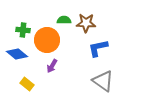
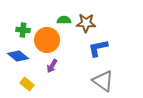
blue diamond: moved 1 px right, 2 px down
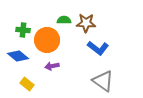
blue L-shape: rotated 130 degrees counterclockwise
purple arrow: rotated 48 degrees clockwise
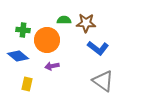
yellow rectangle: rotated 64 degrees clockwise
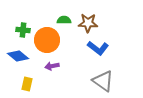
brown star: moved 2 px right
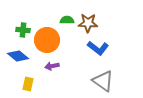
green semicircle: moved 3 px right
yellow rectangle: moved 1 px right
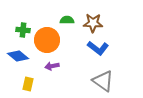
brown star: moved 5 px right
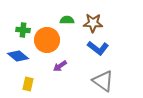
purple arrow: moved 8 px right; rotated 24 degrees counterclockwise
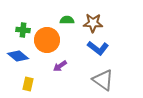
gray triangle: moved 1 px up
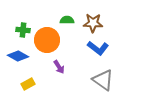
blue diamond: rotated 10 degrees counterclockwise
purple arrow: moved 1 px left, 1 px down; rotated 88 degrees counterclockwise
yellow rectangle: rotated 48 degrees clockwise
